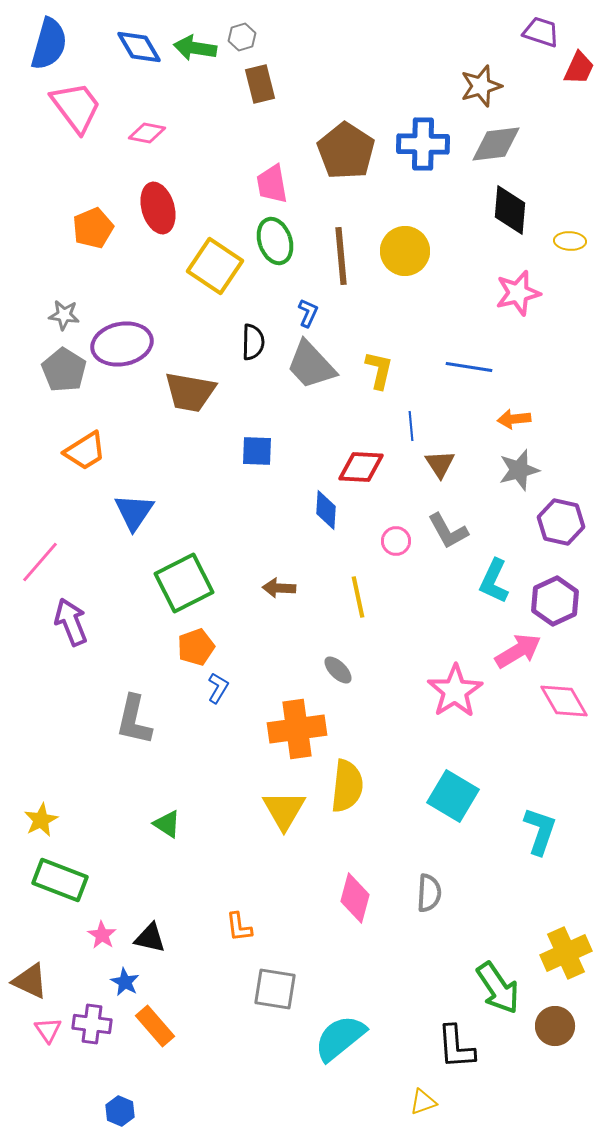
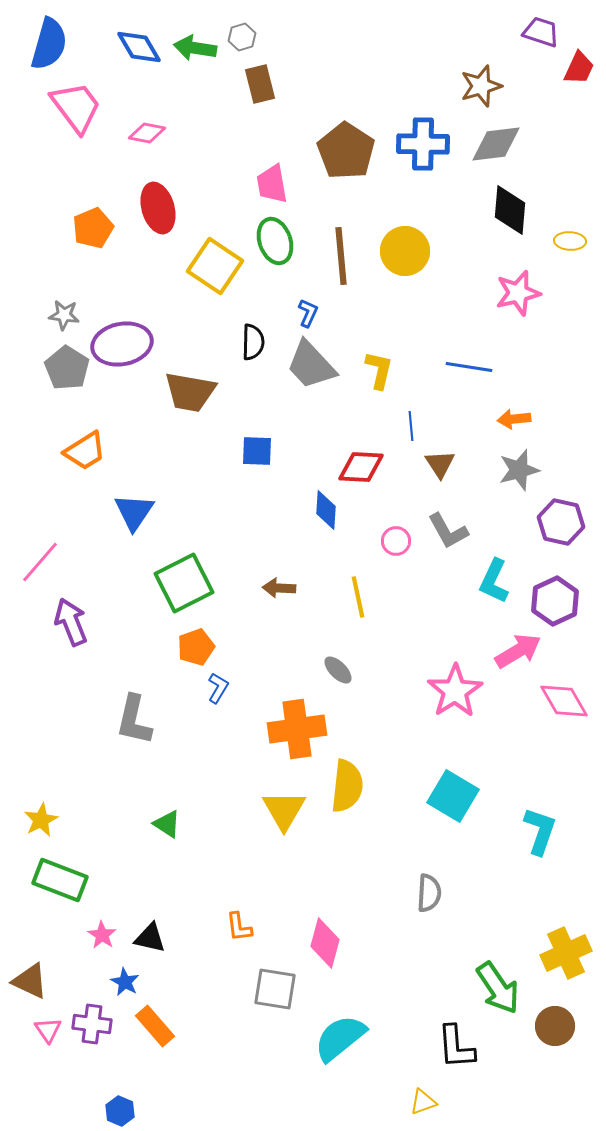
gray pentagon at (64, 370): moved 3 px right, 2 px up
pink diamond at (355, 898): moved 30 px left, 45 px down
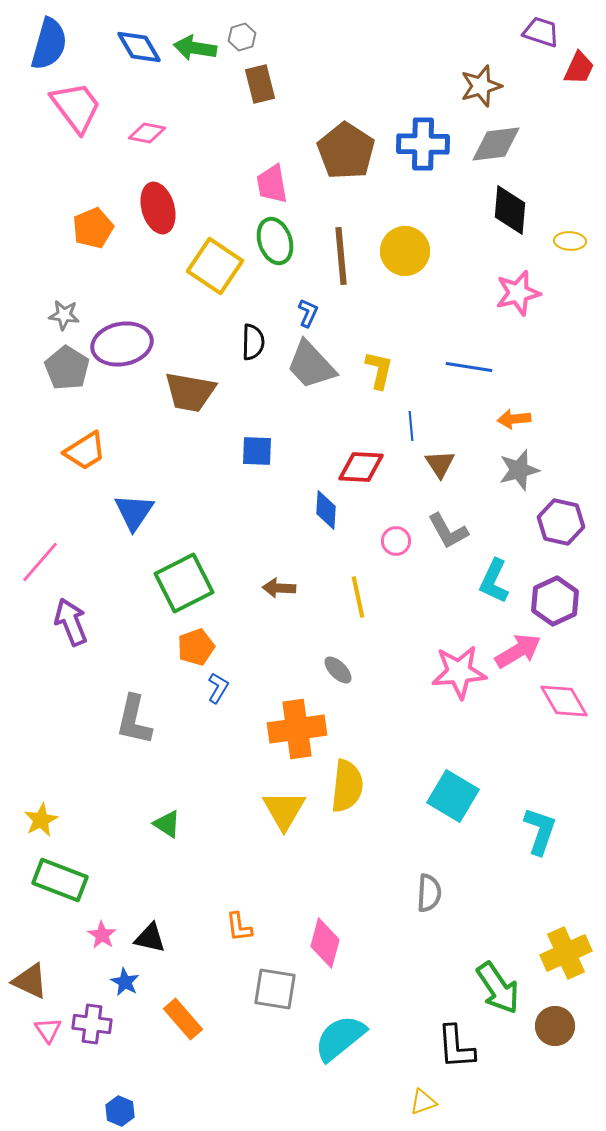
pink star at (455, 691): moved 4 px right, 19 px up; rotated 28 degrees clockwise
orange rectangle at (155, 1026): moved 28 px right, 7 px up
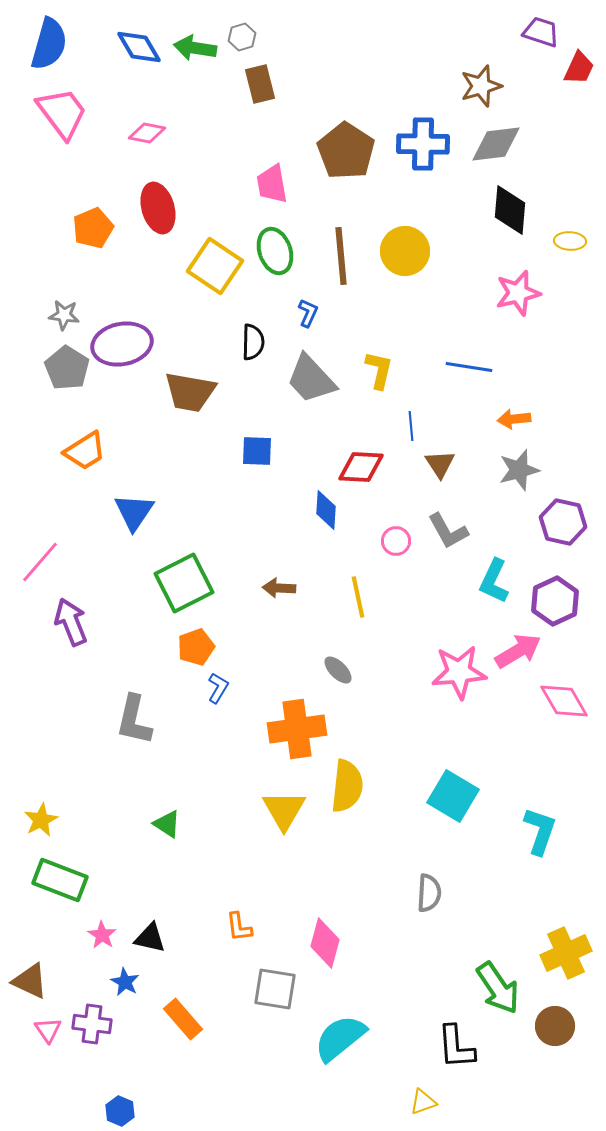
pink trapezoid at (76, 107): moved 14 px left, 6 px down
green ellipse at (275, 241): moved 10 px down
gray trapezoid at (311, 365): moved 14 px down
purple hexagon at (561, 522): moved 2 px right
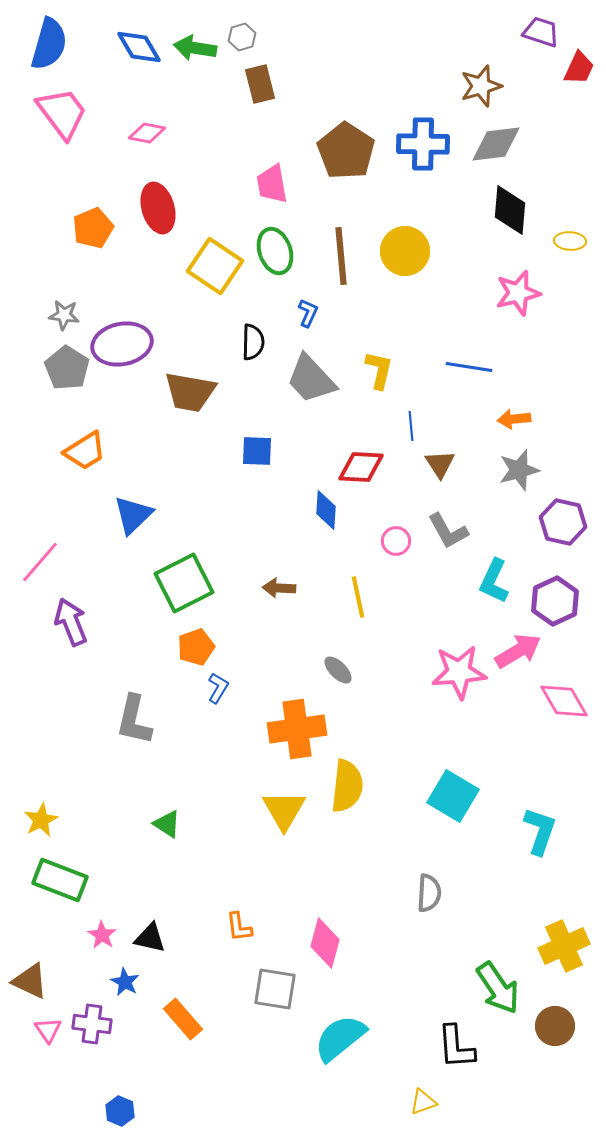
blue triangle at (134, 512): moved 1 px left, 3 px down; rotated 12 degrees clockwise
yellow cross at (566, 953): moved 2 px left, 7 px up
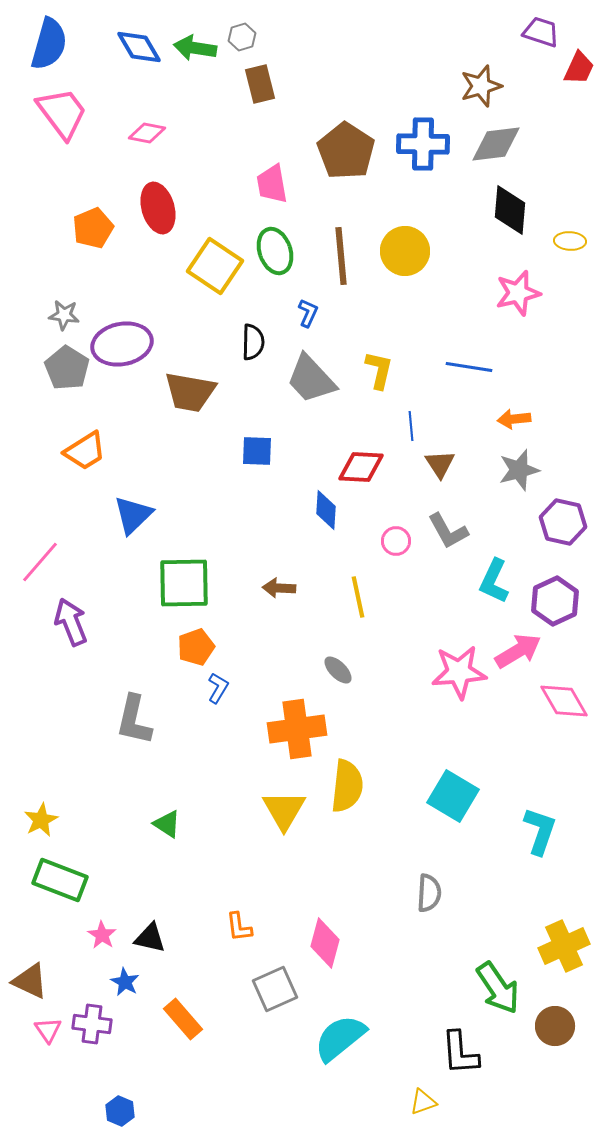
green square at (184, 583): rotated 26 degrees clockwise
gray square at (275, 989): rotated 33 degrees counterclockwise
black L-shape at (456, 1047): moved 4 px right, 6 px down
